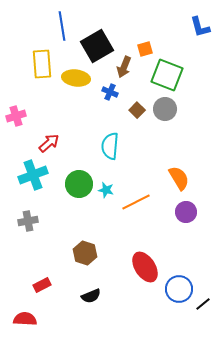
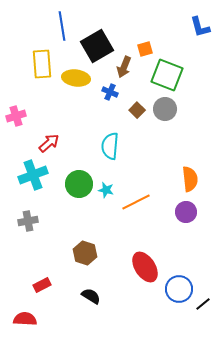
orange semicircle: moved 11 px right, 1 px down; rotated 25 degrees clockwise
black semicircle: rotated 126 degrees counterclockwise
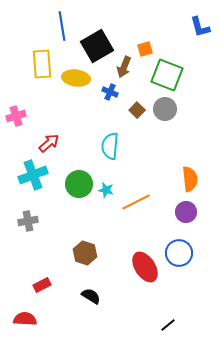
blue circle: moved 36 px up
black line: moved 35 px left, 21 px down
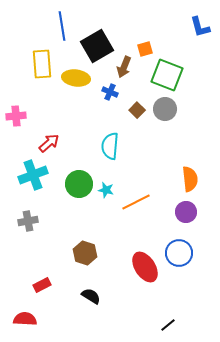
pink cross: rotated 12 degrees clockwise
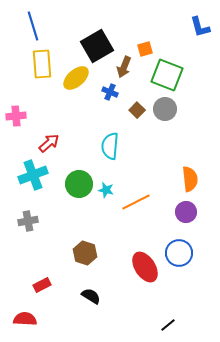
blue line: moved 29 px left; rotated 8 degrees counterclockwise
yellow ellipse: rotated 48 degrees counterclockwise
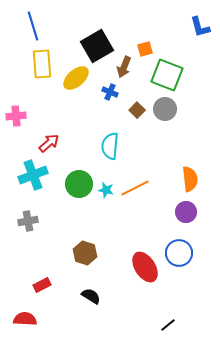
orange line: moved 1 px left, 14 px up
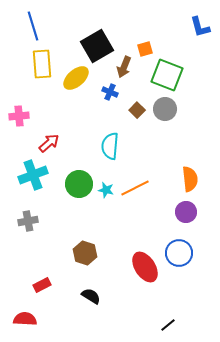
pink cross: moved 3 px right
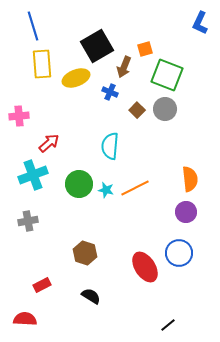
blue L-shape: moved 4 px up; rotated 40 degrees clockwise
yellow ellipse: rotated 20 degrees clockwise
